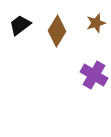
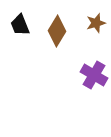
black trapezoid: rotated 75 degrees counterclockwise
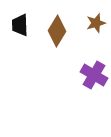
black trapezoid: rotated 20 degrees clockwise
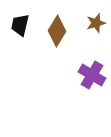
black trapezoid: rotated 15 degrees clockwise
purple cross: moved 2 px left
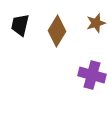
purple cross: rotated 16 degrees counterclockwise
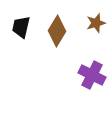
black trapezoid: moved 1 px right, 2 px down
purple cross: rotated 12 degrees clockwise
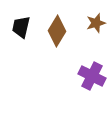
purple cross: moved 1 px down
